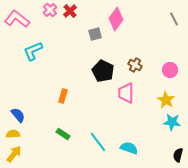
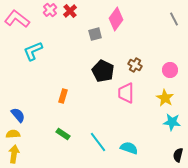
yellow star: moved 1 px left, 2 px up
yellow arrow: rotated 30 degrees counterclockwise
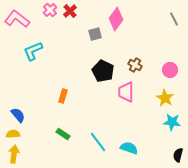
pink trapezoid: moved 1 px up
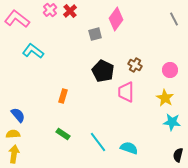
cyan L-shape: rotated 60 degrees clockwise
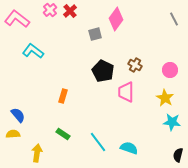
yellow arrow: moved 23 px right, 1 px up
